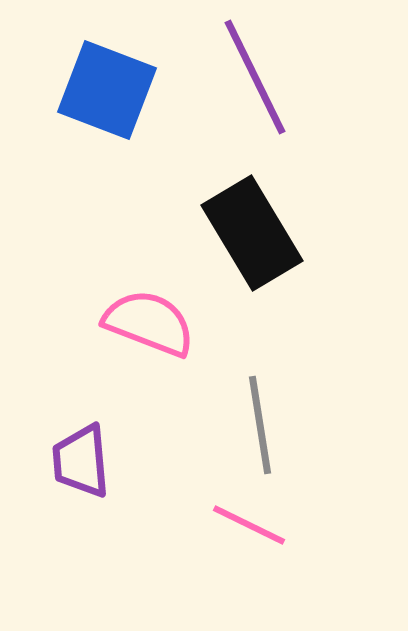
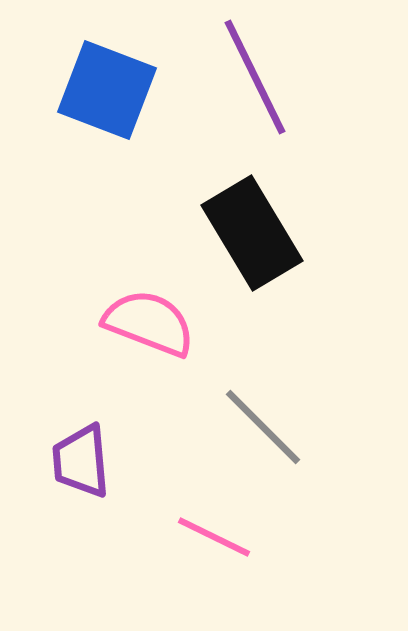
gray line: moved 3 px right, 2 px down; rotated 36 degrees counterclockwise
pink line: moved 35 px left, 12 px down
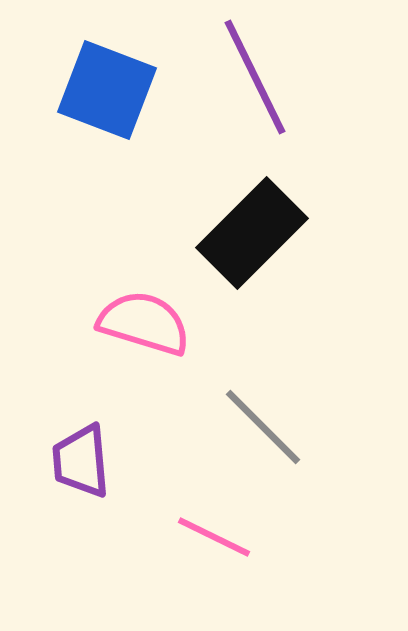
black rectangle: rotated 76 degrees clockwise
pink semicircle: moved 5 px left; rotated 4 degrees counterclockwise
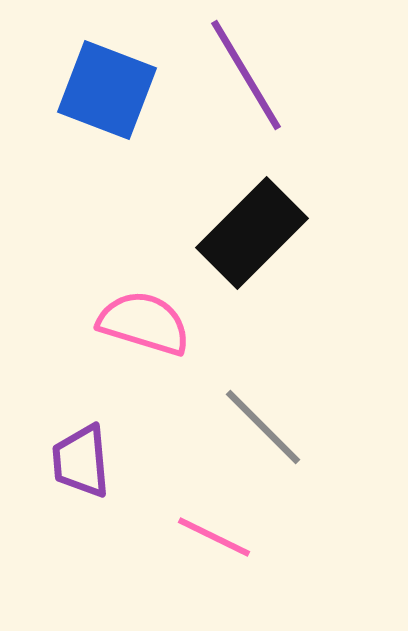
purple line: moved 9 px left, 2 px up; rotated 5 degrees counterclockwise
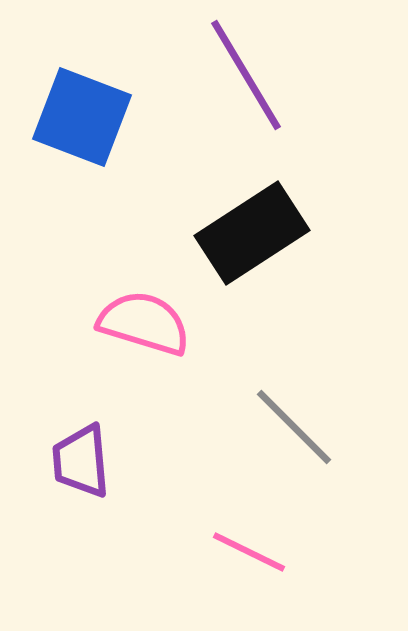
blue square: moved 25 px left, 27 px down
black rectangle: rotated 12 degrees clockwise
gray line: moved 31 px right
pink line: moved 35 px right, 15 px down
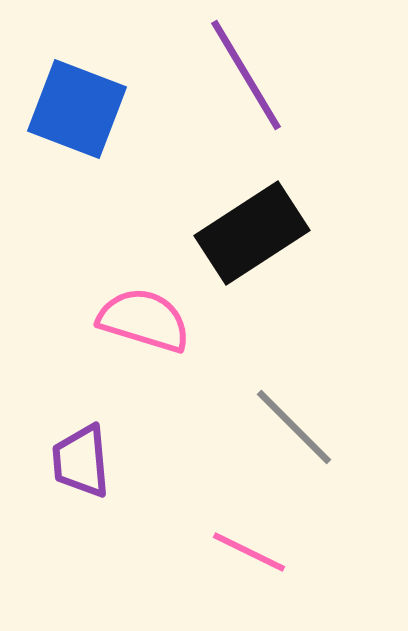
blue square: moved 5 px left, 8 px up
pink semicircle: moved 3 px up
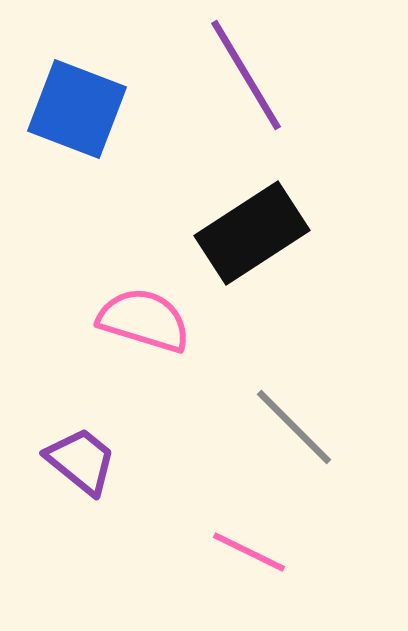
purple trapezoid: rotated 134 degrees clockwise
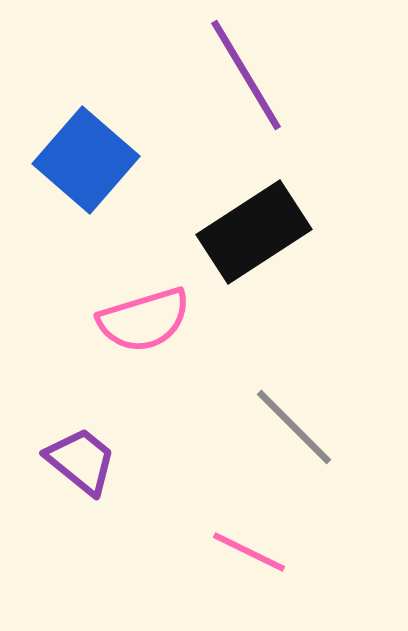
blue square: moved 9 px right, 51 px down; rotated 20 degrees clockwise
black rectangle: moved 2 px right, 1 px up
pink semicircle: rotated 146 degrees clockwise
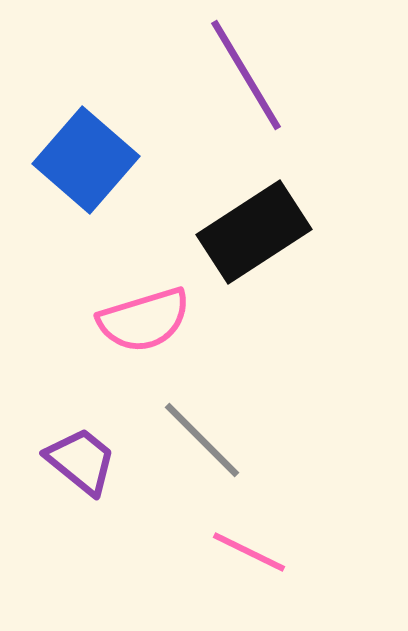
gray line: moved 92 px left, 13 px down
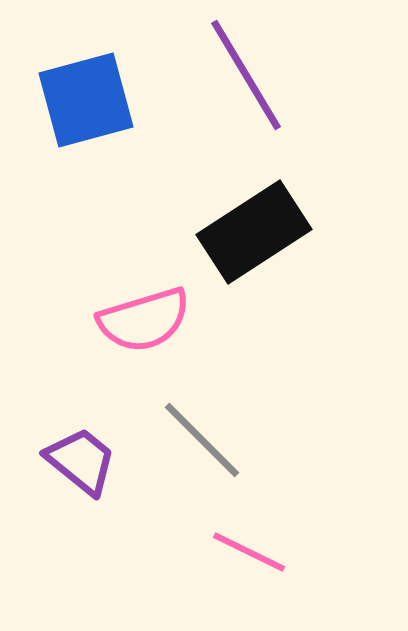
blue square: moved 60 px up; rotated 34 degrees clockwise
